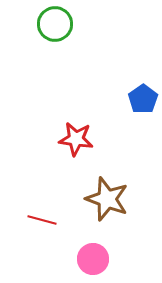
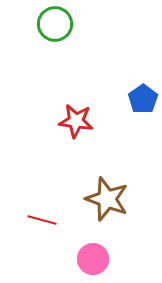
red star: moved 18 px up
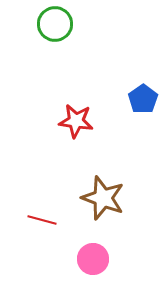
brown star: moved 4 px left, 1 px up
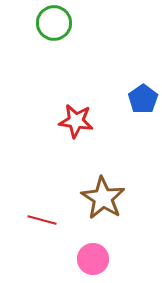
green circle: moved 1 px left, 1 px up
brown star: rotated 12 degrees clockwise
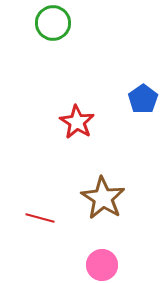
green circle: moved 1 px left
red star: moved 1 px right, 1 px down; rotated 24 degrees clockwise
red line: moved 2 px left, 2 px up
pink circle: moved 9 px right, 6 px down
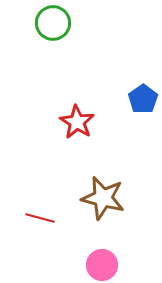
brown star: rotated 18 degrees counterclockwise
